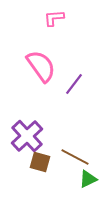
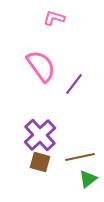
pink L-shape: rotated 20 degrees clockwise
purple cross: moved 13 px right, 1 px up
brown line: moved 5 px right; rotated 40 degrees counterclockwise
green triangle: rotated 12 degrees counterclockwise
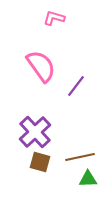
purple line: moved 2 px right, 2 px down
purple cross: moved 5 px left, 3 px up
green triangle: rotated 36 degrees clockwise
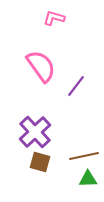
brown line: moved 4 px right, 1 px up
